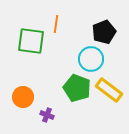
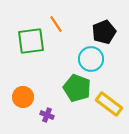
orange line: rotated 42 degrees counterclockwise
green square: rotated 16 degrees counterclockwise
yellow rectangle: moved 14 px down
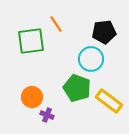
black pentagon: rotated 15 degrees clockwise
orange circle: moved 9 px right
yellow rectangle: moved 3 px up
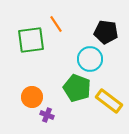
black pentagon: moved 2 px right; rotated 15 degrees clockwise
green square: moved 1 px up
cyan circle: moved 1 px left
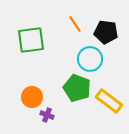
orange line: moved 19 px right
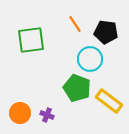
orange circle: moved 12 px left, 16 px down
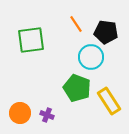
orange line: moved 1 px right
cyan circle: moved 1 px right, 2 px up
yellow rectangle: rotated 20 degrees clockwise
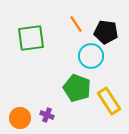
green square: moved 2 px up
cyan circle: moved 1 px up
orange circle: moved 5 px down
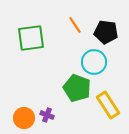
orange line: moved 1 px left, 1 px down
cyan circle: moved 3 px right, 6 px down
yellow rectangle: moved 1 px left, 4 px down
orange circle: moved 4 px right
